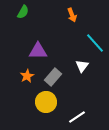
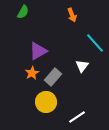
purple triangle: rotated 30 degrees counterclockwise
orange star: moved 5 px right, 3 px up
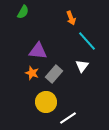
orange arrow: moved 1 px left, 3 px down
cyan line: moved 8 px left, 2 px up
purple triangle: rotated 36 degrees clockwise
orange star: rotated 24 degrees counterclockwise
gray rectangle: moved 1 px right, 3 px up
white line: moved 9 px left, 1 px down
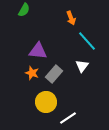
green semicircle: moved 1 px right, 2 px up
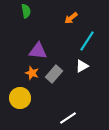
green semicircle: moved 2 px right, 1 px down; rotated 40 degrees counterclockwise
orange arrow: rotated 72 degrees clockwise
cyan line: rotated 75 degrees clockwise
white triangle: rotated 24 degrees clockwise
yellow circle: moved 26 px left, 4 px up
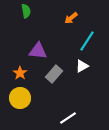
orange star: moved 12 px left; rotated 16 degrees clockwise
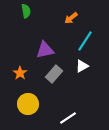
cyan line: moved 2 px left
purple triangle: moved 7 px right, 1 px up; rotated 18 degrees counterclockwise
yellow circle: moved 8 px right, 6 px down
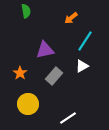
gray rectangle: moved 2 px down
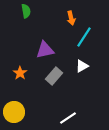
orange arrow: rotated 64 degrees counterclockwise
cyan line: moved 1 px left, 4 px up
yellow circle: moved 14 px left, 8 px down
